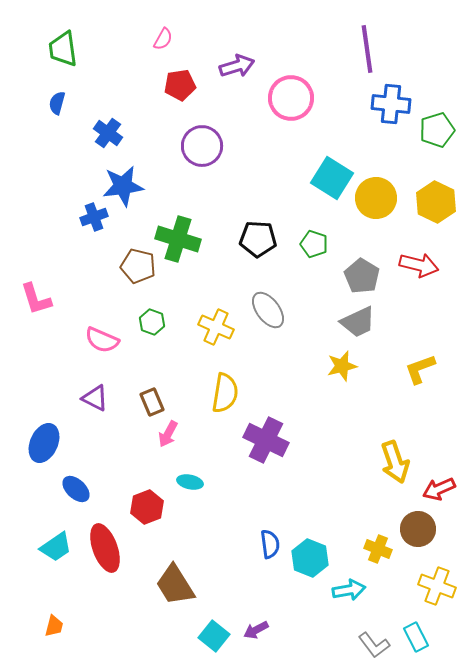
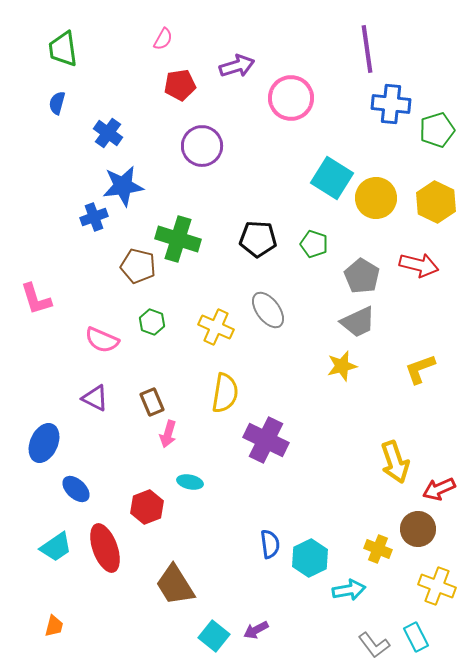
pink arrow at (168, 434): rotated 12 degrees counterclockwise
cyan hexagon at (310, 558): rotated 12 degrees clockwise
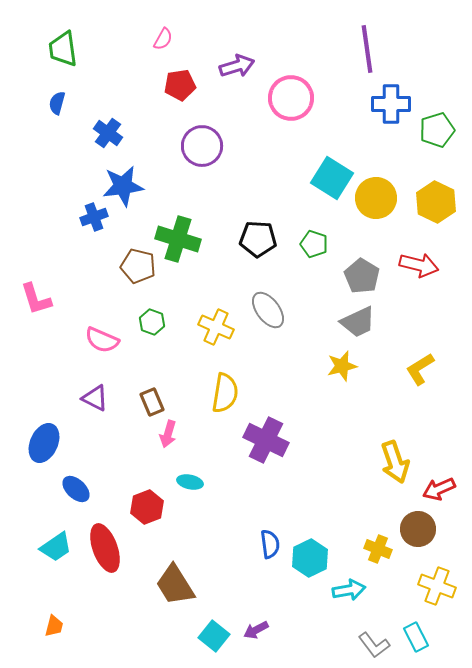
blue cross at (391, 104): rotated 6 degrees counterclockwise
yellow L-shape at (420, 369): rotated 12 degrees counterclockwise
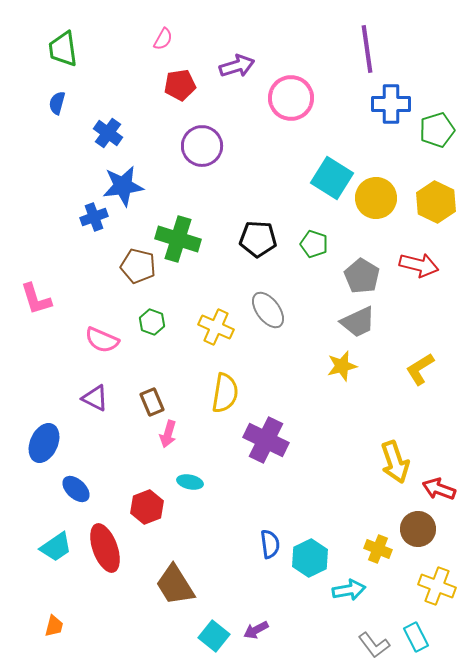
red arrow at (439, 489): rotated 44 degrees clockwise
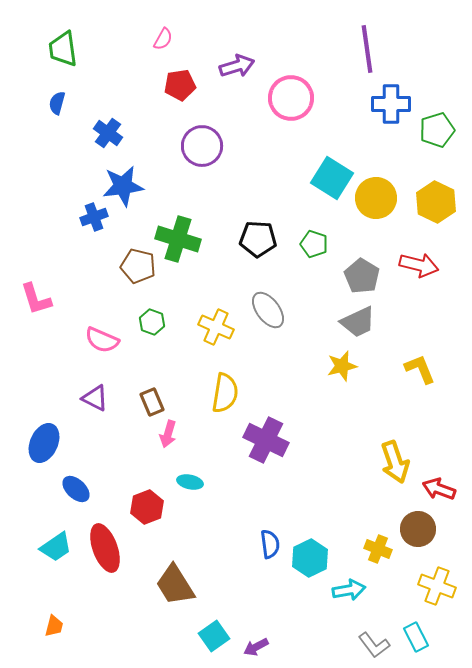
yellow L-shape at (420, 369): rotated 100 degrees clockwise
purple arrow at (256, 630): moved 17 px down
cyan square at (214, 636): rotated 16 degrees clockwise
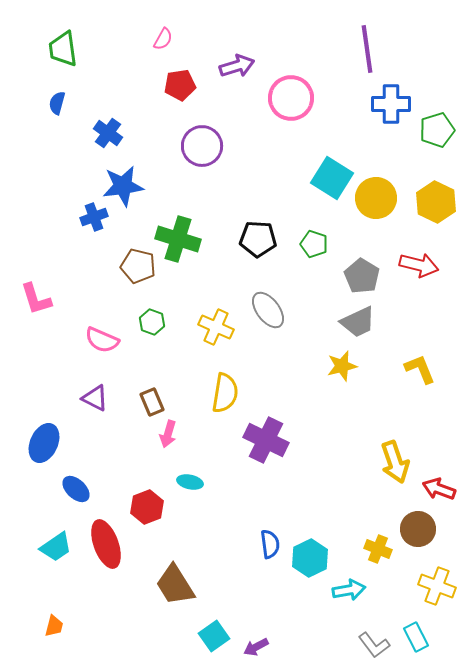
red ellipse at (105, 548): moved 1 px right, 4 px up
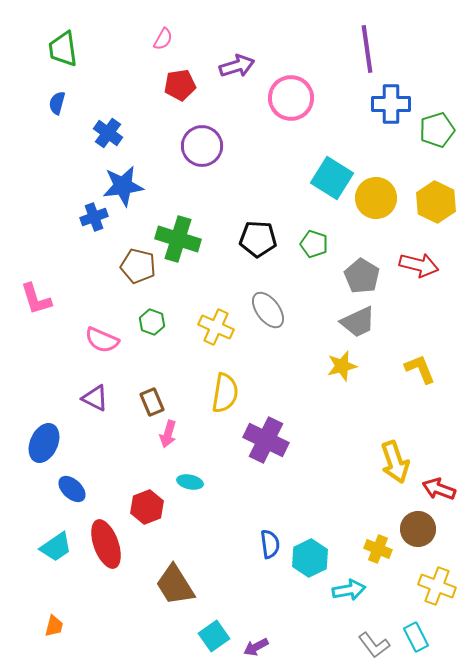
blue ellipse at (76, 489): moved 4 px left
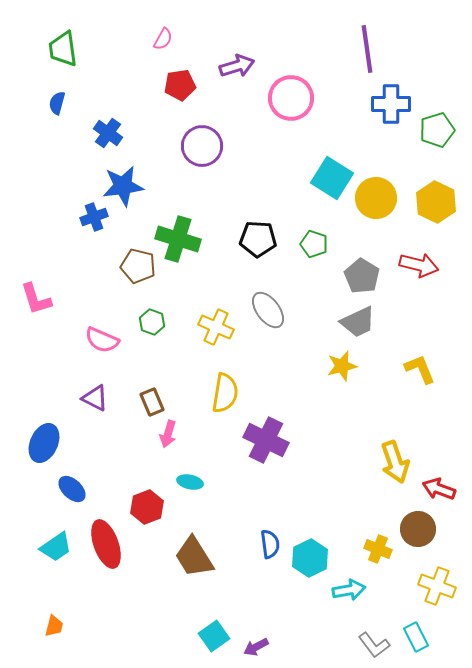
brown trapezoid at (175, 585): moved 19 px right, 28 px up
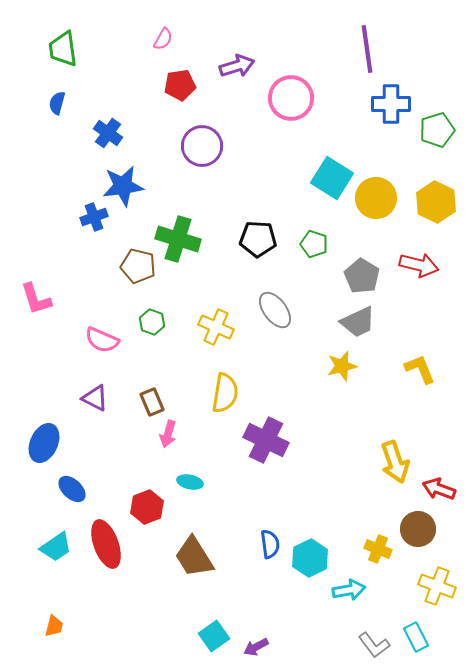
gray ellipse at (268, 310): moved 7 px right
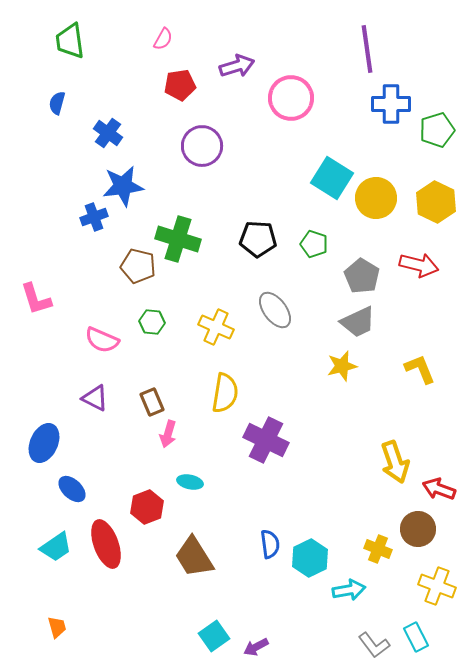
green trapezoid at (63, 49): moved 7 px right, 8 px up
green hexagon at (152, 322): rotated 15 degrees counterclockwise
orange trapezoid at (54, 626): moved 3 px right, 1 px down; rotated 30 degrees counterclockwise
